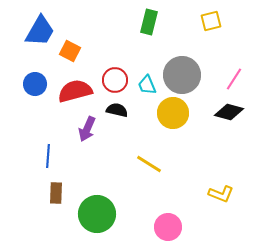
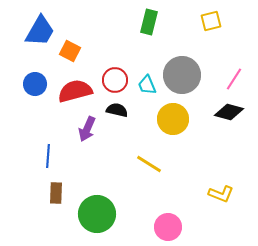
yellow circle: moved 6 px down
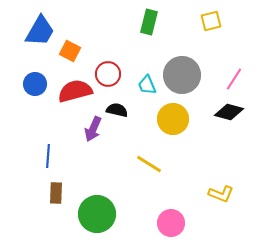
red circle: moved 7 px left, 6 px up
purple arrow: moved 6 px right
pink circle: moved 3 px right, 4 px up
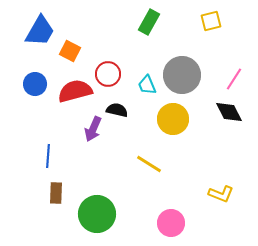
green rectangle: rotated 15 degrees clockwise
black diamond: rotated 48 degrees clockwise
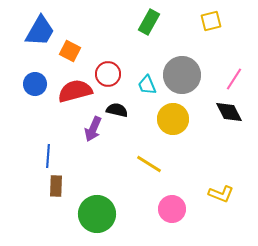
brown rectangle: moved 7 px up
pink circle: moved 1 px right, 14 px up
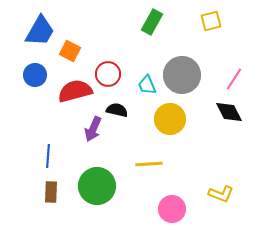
green rectangle: moved 3 px right
blue circle: moved 9 px up
yellow circle: moved 3 px left
yellow line: rotated 36 degrees counterclockwise
brown rectangle: moved 5 px left, 6 px down
green circle: moved 28 px up
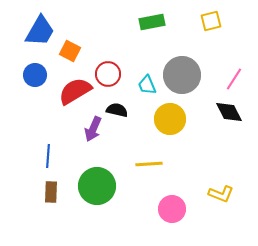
green rectangle: rotated 50 degrees clockwise
red semicircle: rotated 16 degrees counterclockwise
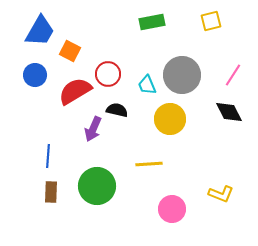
pink line: moved 1 px left, 4 px up
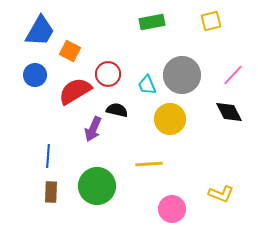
pink line: rotated 10 degrees clockwise
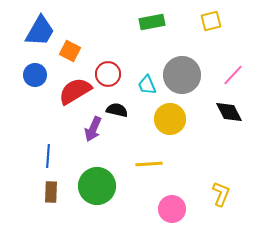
yellow L-shape: rotated 90 degrees counterclockwise
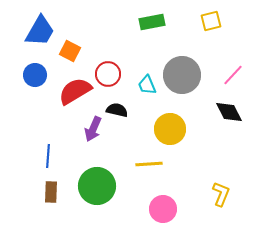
yellow circle: moved 10 px down
pink circle: moved 9 px left
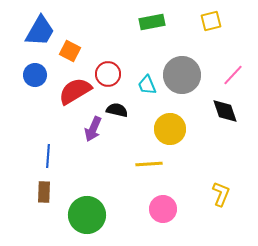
black diamond: moved 4 px left, 1 px up; rotated 8 degrees clockwise
green circle: moved 10 px left, 29 px down
brown rectangle: moved 7 px left
